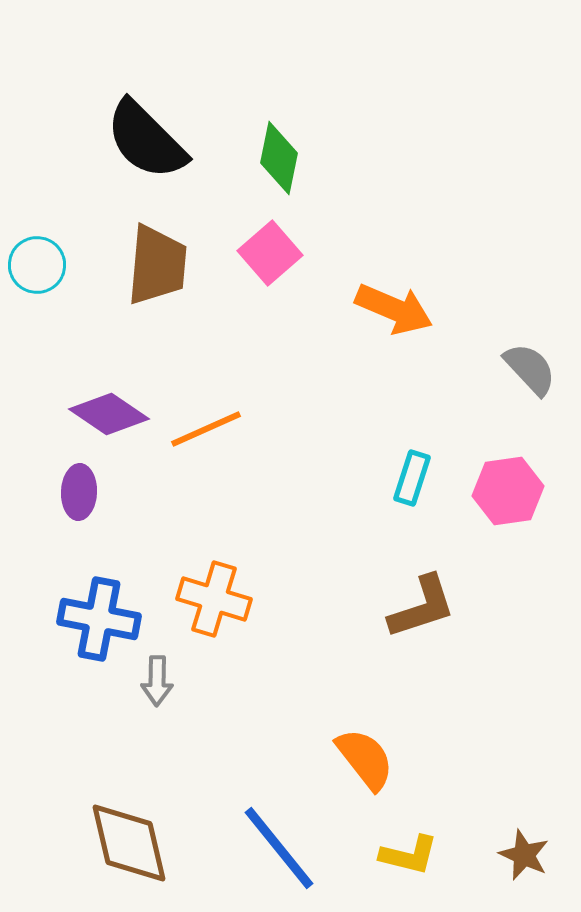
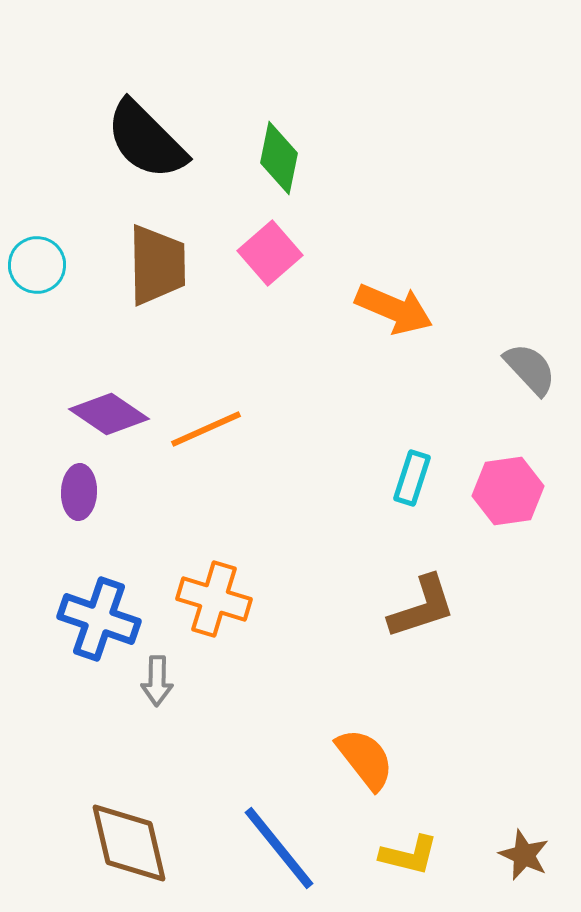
brown trapezoid: rotated 6 degrees counterclockwise
blue cross: rotated 8 degrees clockwise
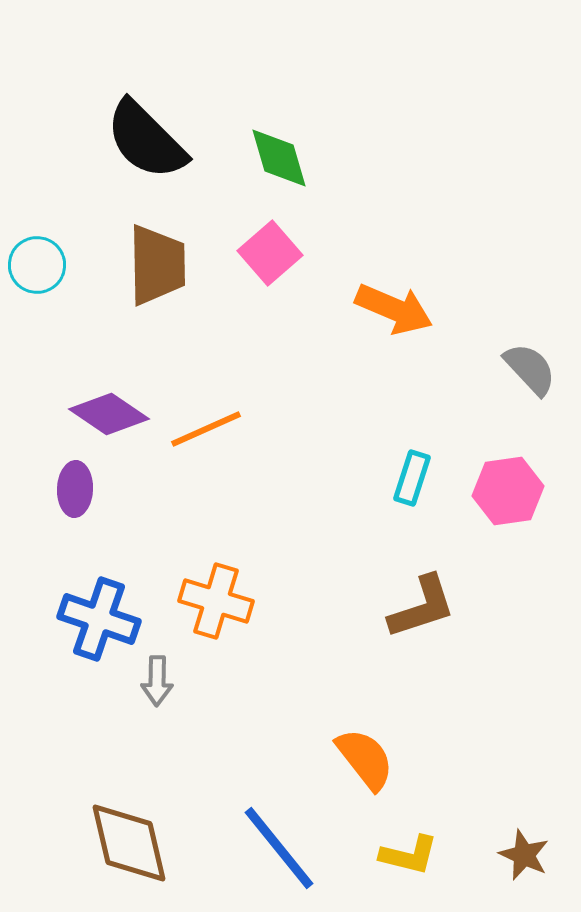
green diamond: rotated 28 degrees counterclockwise
purple ellipse: moved 4 px left, 3 px up
orange cross: moved 2 px right, 2 px down
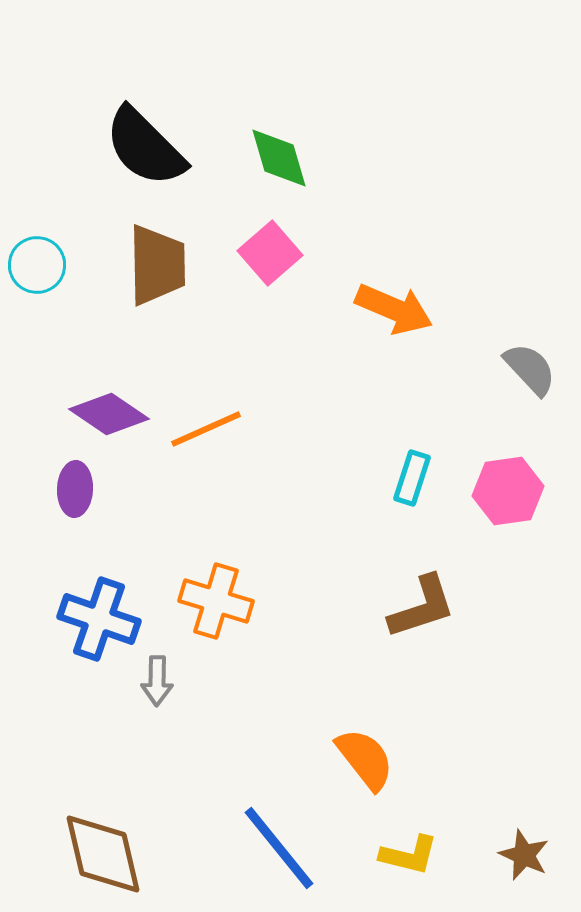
black semicircle: moved 1 px left, 7 px down
brown diamond: moved 26 px left, 11 px down
